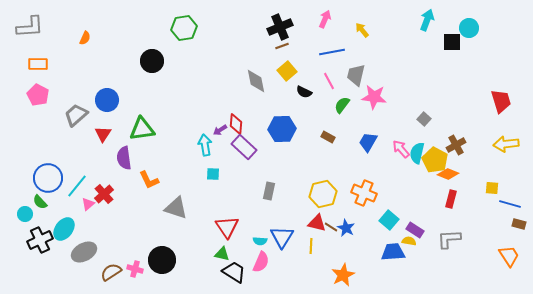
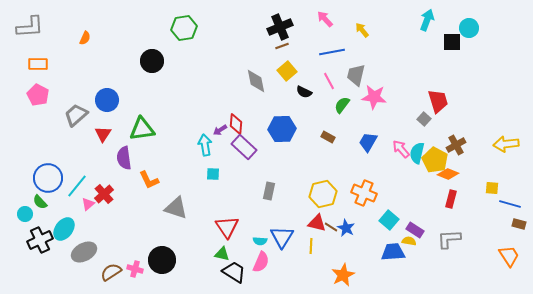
pink arrow at (325, 19): rotated 66 degrees counterclockwise
red trapezoid at (501, 101): moved 63 px left
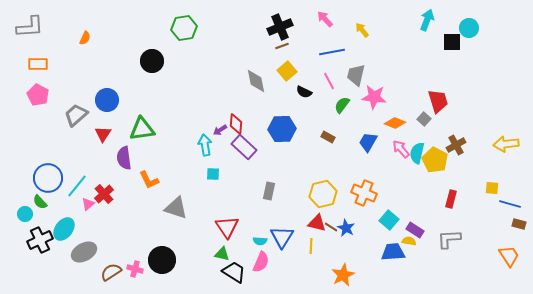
orange diamond at (448, 174): moved 53 px left, 51 px up
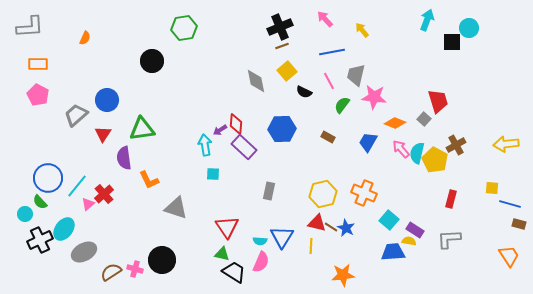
orange star at (343, 275): rotated 20 degrees clockwise
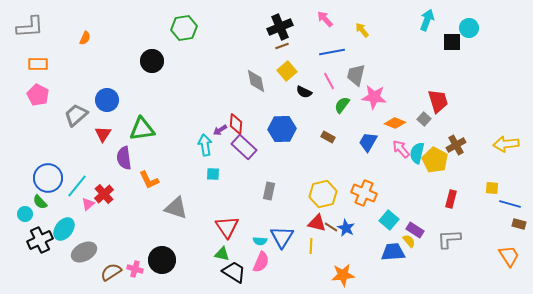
yellow semicircle at (409, 241): rotated 40 degrees clockwise
